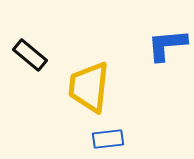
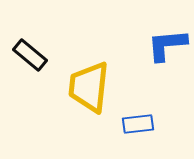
blue rectangle: moved 30 px right, 15 px up
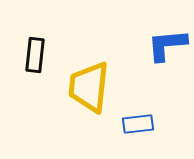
black rectangle: moved 5 px right; rotated 56 degrees clockwise
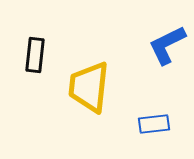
blue L-shape: rotated 21 degrees counterclockwise
blue rectangle: moved 16 px right
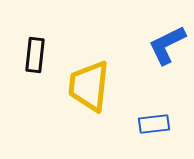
yellow trapezoid: moved 1 px up
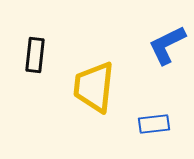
yellow trapezoid: moved 5 px right, 1 px down
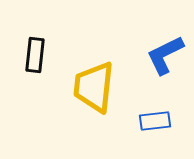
blue L-shape: moved 2 px left, 10 px down
blue rectangle: moved 1 px right, 3 px up
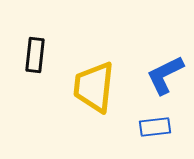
blue L-shape: moved 20 px down
blue rectangle: moved 6 px down
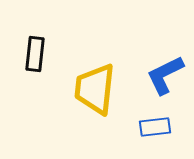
black rectangle: moved 1 px up
yellow trapezoid: moved 1 px right, 2 px down
